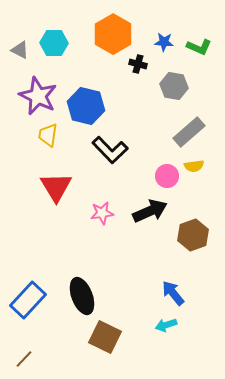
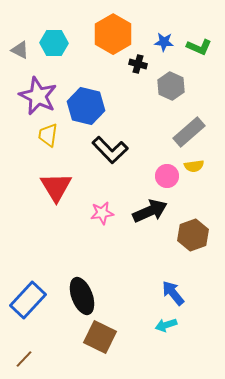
gray hexagon: moved 3 px left; rotated 16 degrees clockwise
brown square: moved 5 px left
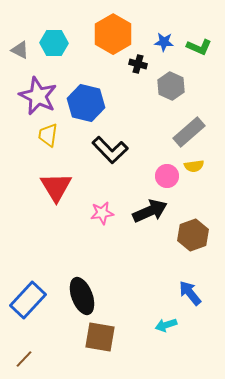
blue hexagon: moved 3 px up
blue arrow: moved 17 px right
brown square: rotated 16 degrees counterclockwise
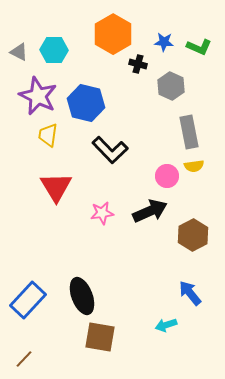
cyan hexagon: moved 7 px down
gray triangle: moved 1 px left, 2 px down
gray rectangle: rotated 60 degrees counterclockwise
brown hexagon: rotated 8 degrees counterclockwise
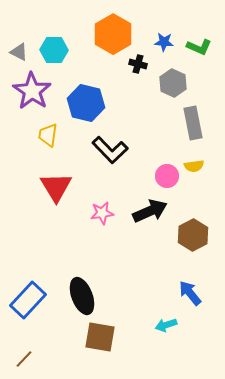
gray hexagon: moved 2 px right, 3 px up
purple star: moved 6 px left, 5 px up; rotated 9 degrees clockwise
gray rectangle: moved 4 px right, 9 px up
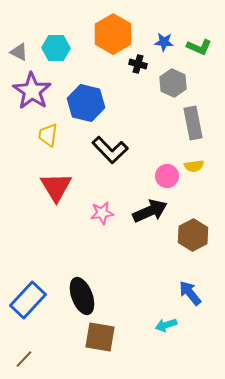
cyan hexagon: moved 2 px right, 2 px up
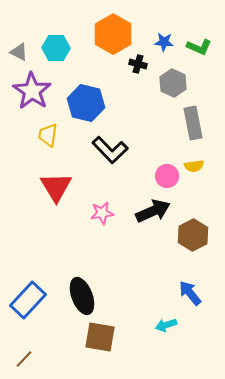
black arrow: moved 3 px right
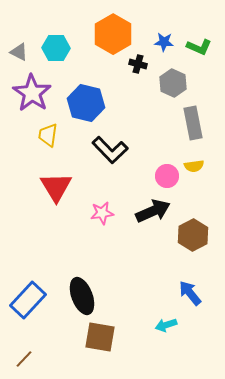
purple star: moved 2 px down
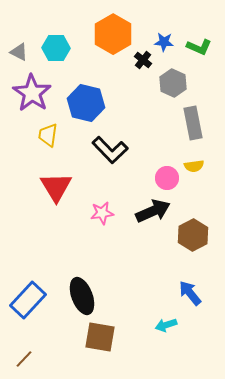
black cross: moved 5 px right, 4 px up; rotated 24 degrees clockwise
pink circle: moved 2 px down
